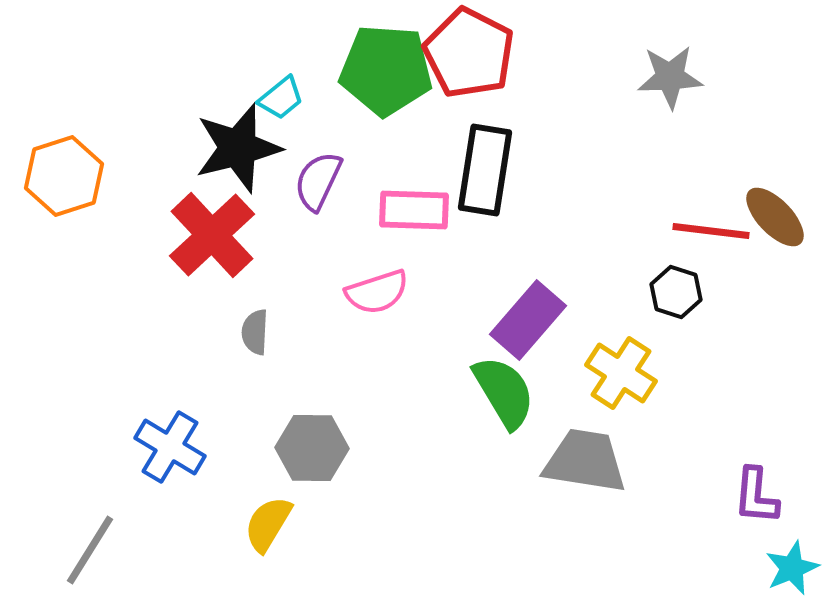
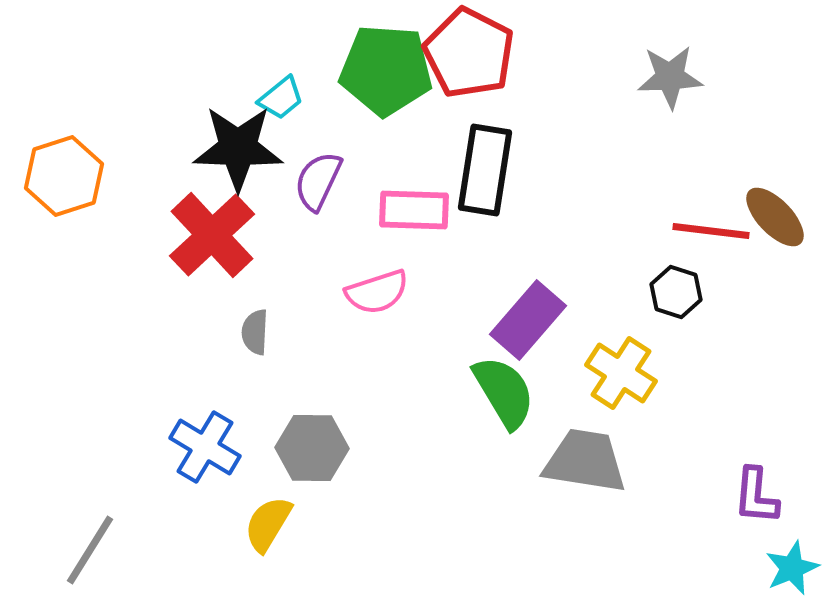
black star: rotated 16 degrees clockwise
blue cross: moved 35 px right
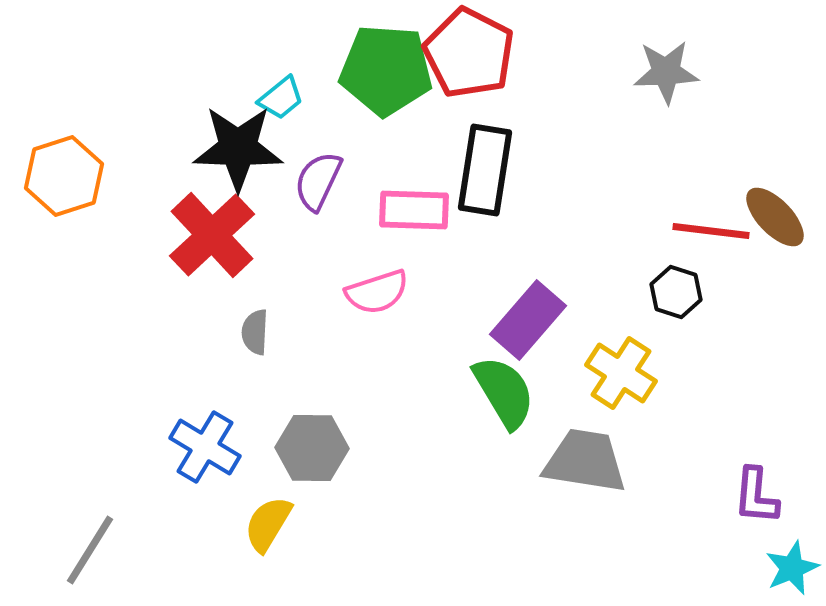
gray star: moved 4 px left, 5 px up
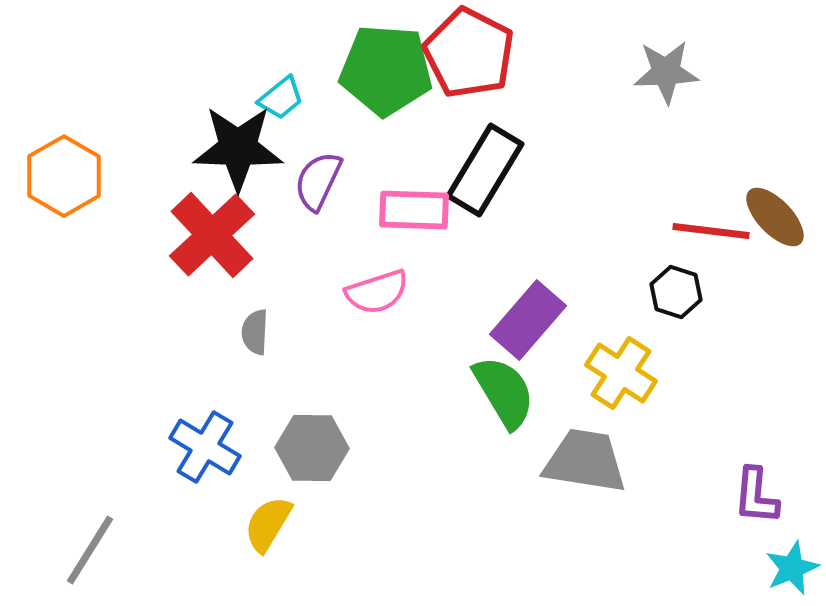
black rectangle: rotated 22 degrees clockwise
orange hexagon: rotated 12 degrees counterclockwise
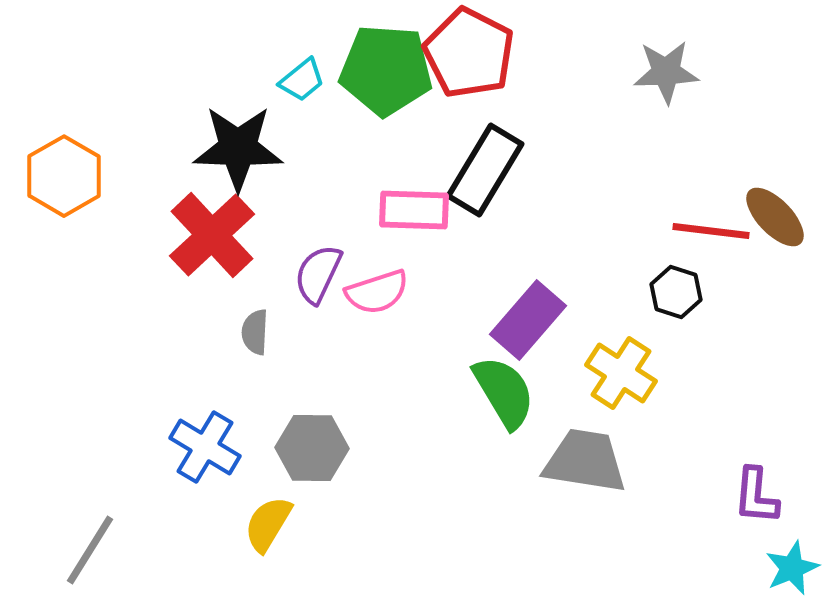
cyan trapezoid: moved 21 px right, 18 px up
purple semicircle: moved 93 px down
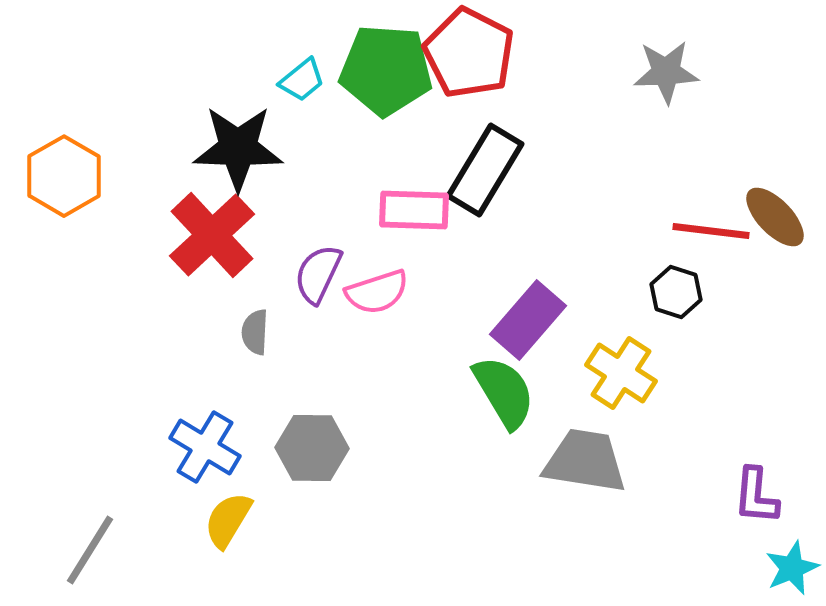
yellow semicircle: moved 40 px left, 4 px up
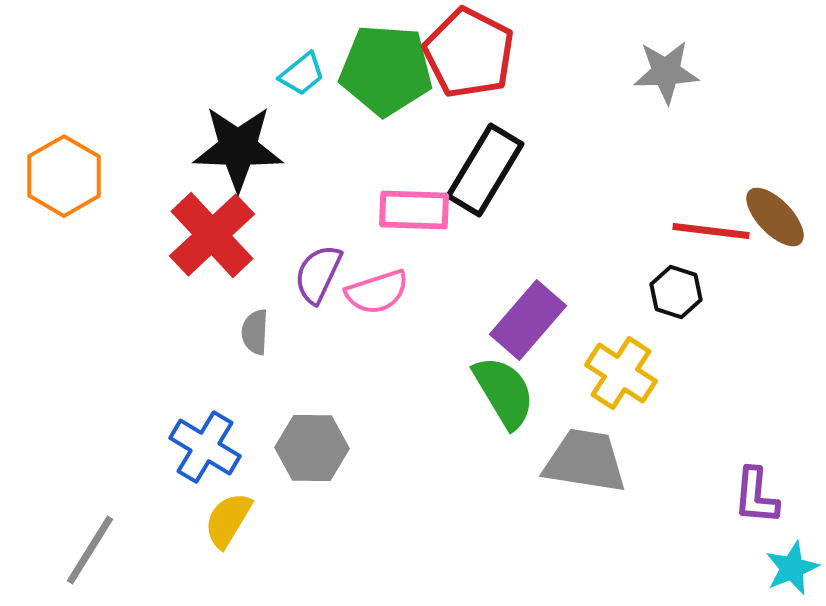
cyan trapezoid: moved 6 px up
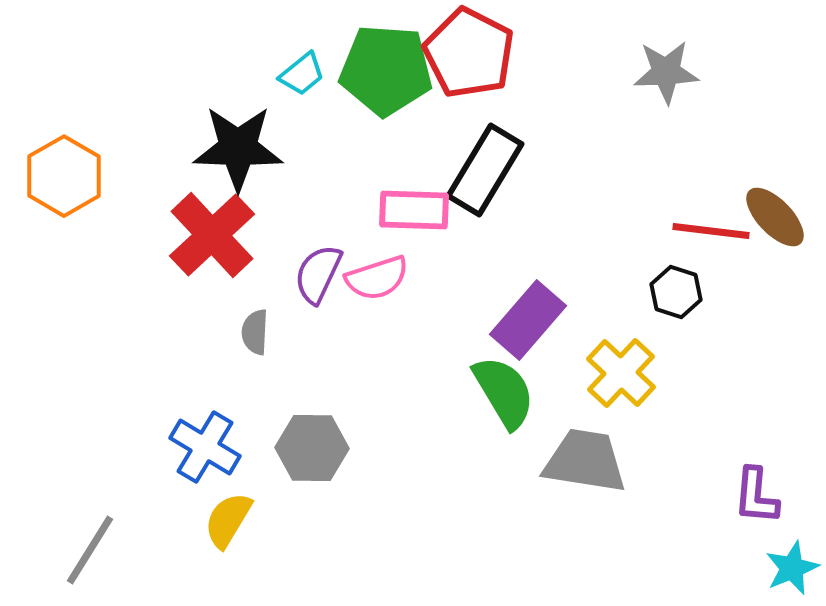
pink semicircle: moved 14 px up
yellow cross: rotated 10 degrees clockwise
